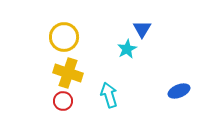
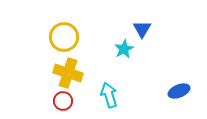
cyan star: moved 3 px left
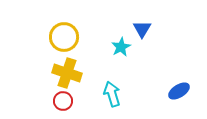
cyan star: moved 3 px left, 2 px up
yellow cross: moved 1 px left
blue ellipse: rotated 10 degrees counterclockwise
cyan arrow: moved 3 px right, 1 px up
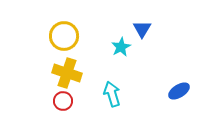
yellow circle: moved 1 px up
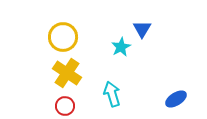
yellow circle: moved 1 px left, 1 px down
yellow cross: rotated 16 degrees clockwise
blue ellipse: moved 3 px left, 8 px down
red circle: moved 2 px right, 5 px down
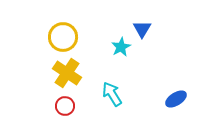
cyan arrow: rotated 15 degrees counterclockwise
